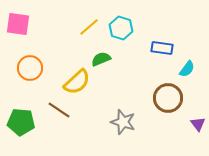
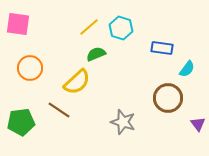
green semicircle: moved 5 px left, 5 px up
green pentagon: rotated 12 degrees counterclockwise
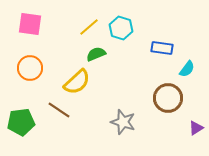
pink square: moved 12 px right
purple triangle: moved 2 px left, 4 px down; rotated 35 degrees clockwise
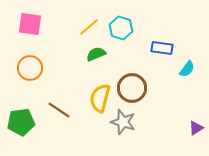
yellow semicircle: moved 23 px right, 16 px down; rotated 148 degrees clockwise
brown circle: moved 36 px left, 10 px up
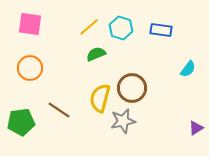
blue rectangle: moved 1 px left, 18 px up
cyan semicircle: moved 1 px right
gray star: moved 1 px up; rotated 30 degrees counterclockwise
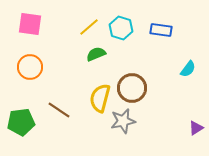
orange circle: moved 1 px up
